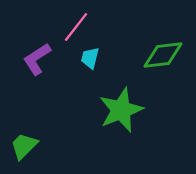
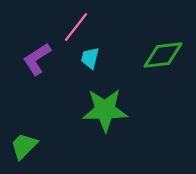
green star: moved 16 px left; rotated 21 degrees clockwise
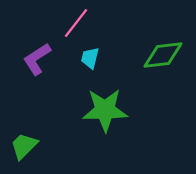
pink line: moved 4 px up
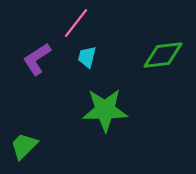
cyan trapezoid: moved 3 px left, 1 px up
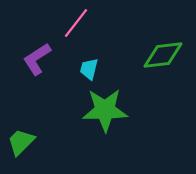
cyan trapezoid: moved 2 px right, 12 px down
green trapezoid: moved 3 px left, 4 px up
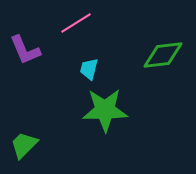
pink line: rotated 20 degrees clockwise
purple L-shape: moved 12 px left, 9 px up; rotated 80 degrees counterclockwise
green trapezoid: moved 3 px right, 3 px down
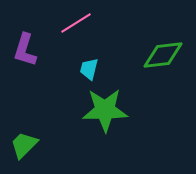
purple L-shape: rotated 40 degrees clockwise
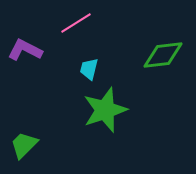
purple L-shape: rotated 100 degrees clockwise
green star: rotated 18 degrees counterclockwise
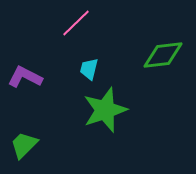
pink line: rotated 12 degrees counterclockwise
purple L-shape: moved 27 px down
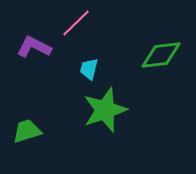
green diamond: moved 2 px left
purple L-shape: moved 9 px right, 30 px up
green trapezoid: moved 3 px right, 14 px up; rotated 28 degrees clockwise
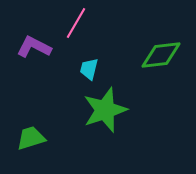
pink line: rotated 16 degrees counterclockwise
green trapezoid: moved 4 px right, 7 px down
